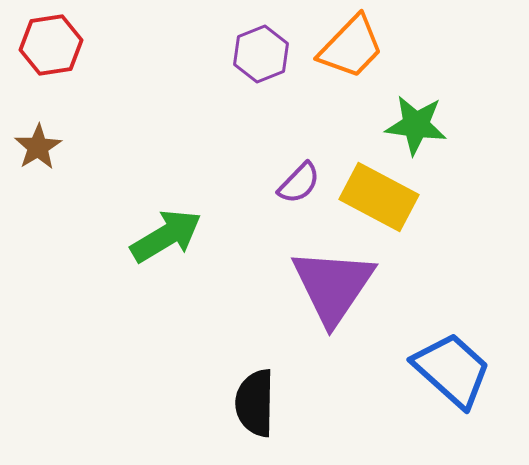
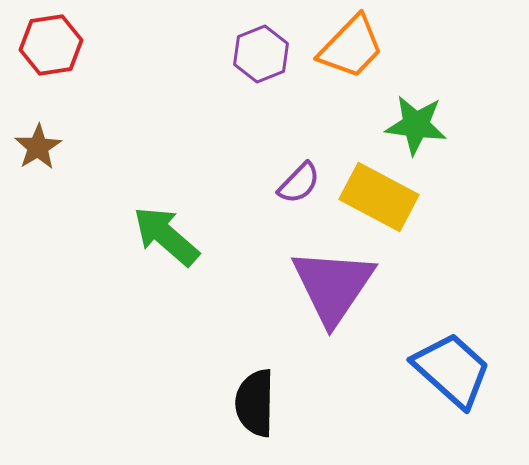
green arrow: rotated 108 degrees counterclockwise
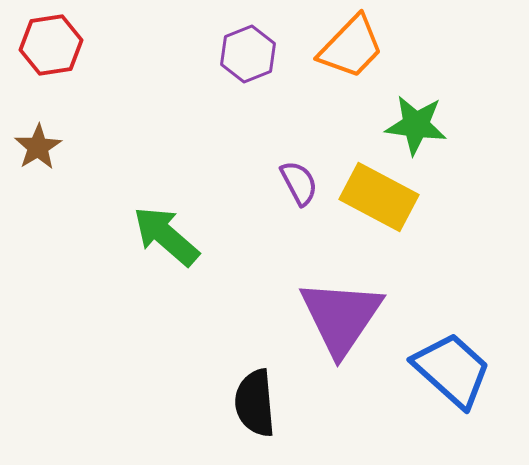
purple hexagon: moved 13 px left
purple semicircle: rotated 72 degrees counterclockwise
purple triangle: moved 8 px right, 31 px down
black semicircle: rotated 6 degrees counterclockwise
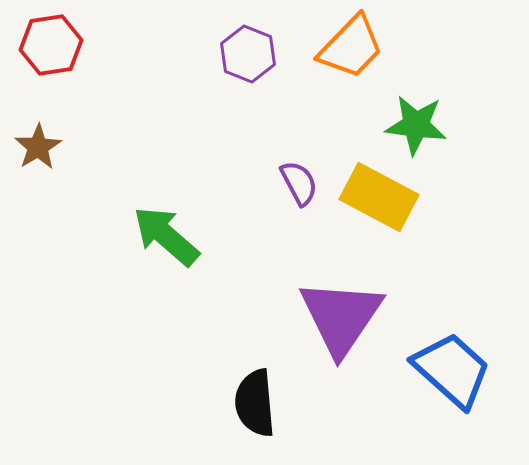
purple hexagon: rotated 16 degrees counterclockwise
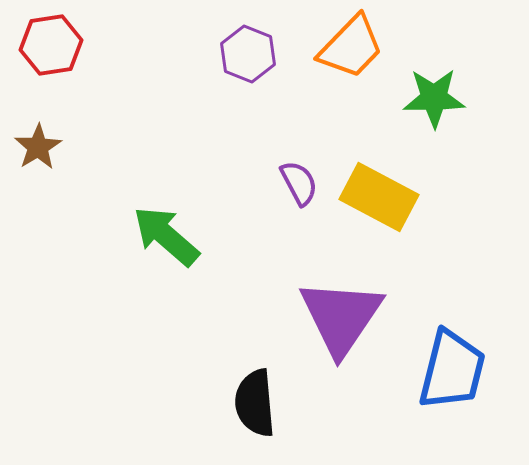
green star: moved 18 px right, 27 px up; rotated 8 degrees counterclockwise
blue trapezoid: rotated 62 degrees clockwise
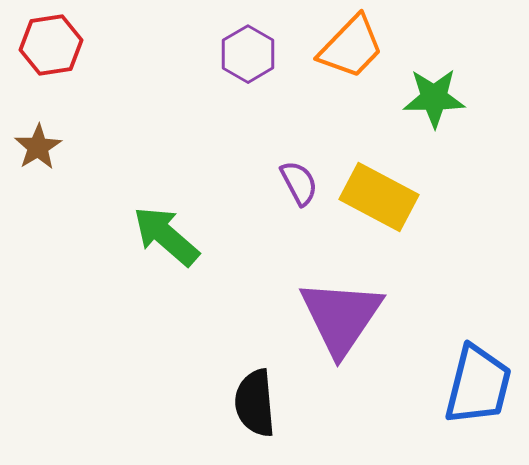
purple hexagon: rotated 8 degrees clockwise
blue trapezoid: moved 26 px right, 15 px down
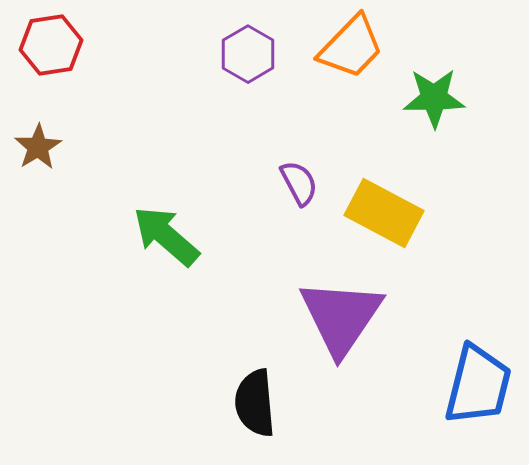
yellow rectangle: moved 5 px right, 16 px down
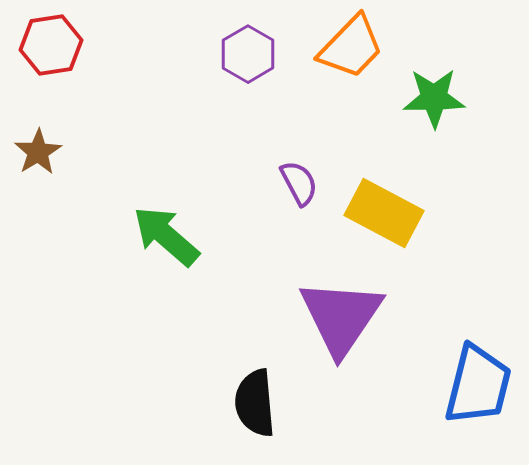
brown star: moved 5 px down
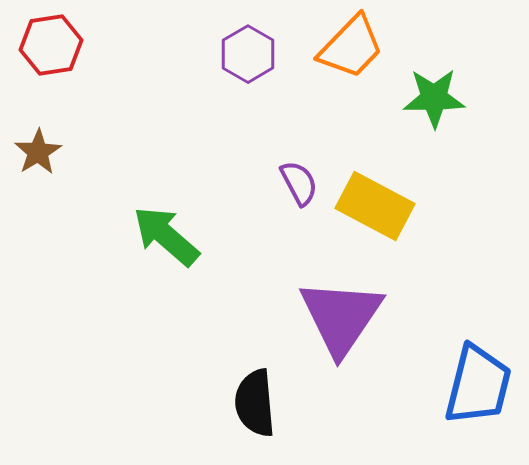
yellow rectangle: moved 9 px left, 7 px up
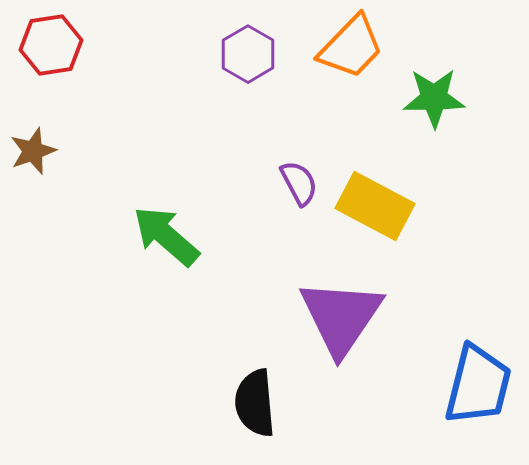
brown star: moved 5 px left, 1 px up; rotated 12 degrees clockwise
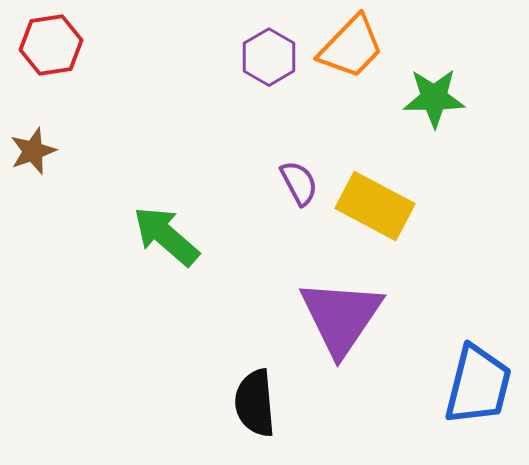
purple hexagon: moved 21 px right, 3 px down
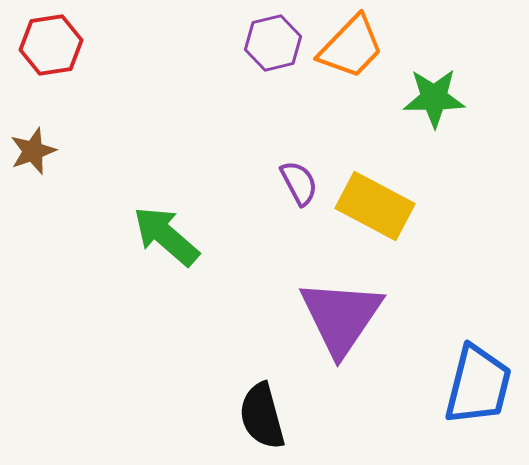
purple hexagon: moved 4 px right, 14 px up; rotated 16 degrees clockwise
black semicircle: moved 7 px right, 13 px down; rotated 10 degrees counterclockwise
